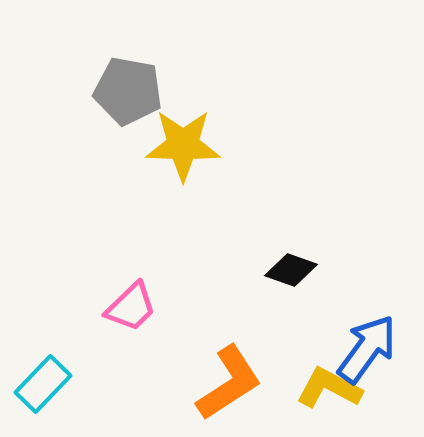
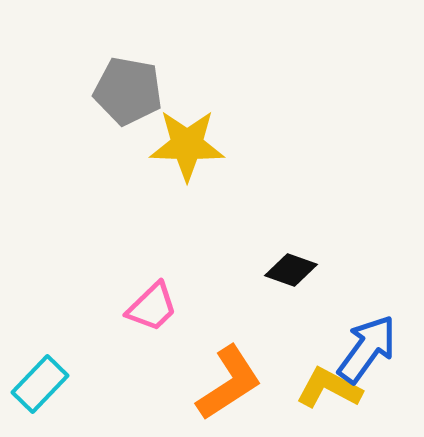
yellow star: moved 4 px right
pink trapezoid: moved 21 px right
cyan rectangle: moved 3 px left
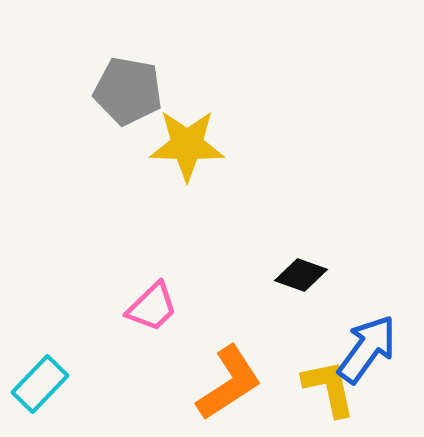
black diamond: moved 10 px right, 5 px down
yellow L-shape: rotated 50 degrees clockwise
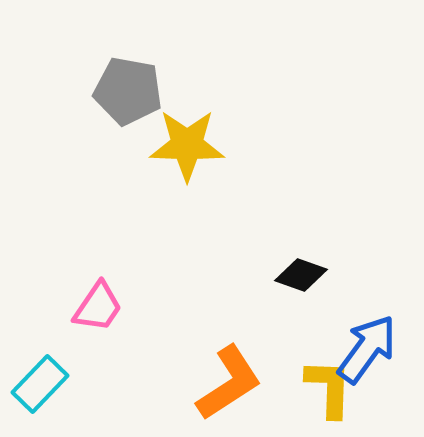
pink trapezoid: moved 54 px left; rotated 12 degrees counterclockwise
yellow L-shape: rotated 14 degrees clockwise
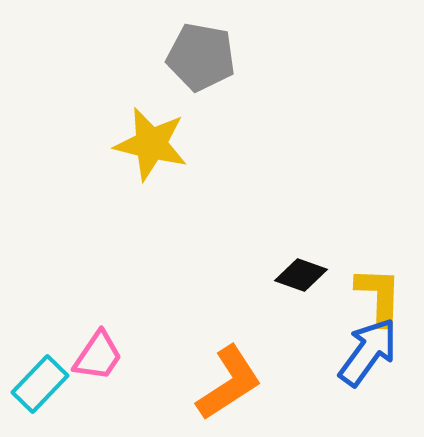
gray pentagon: moved 73 px right, 34 px up
yellow star: moved 36 px left, 1 px up; rotated 12 degrees clockwise
pink trapezoid: moved 49 px down
blue arrow: moved 1 px right, 3 px down
yellow L-shape: moved 50 px right, 92 px up
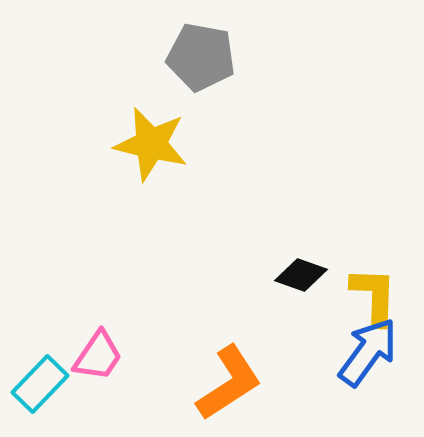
yellow L-shape: moved 5 px left
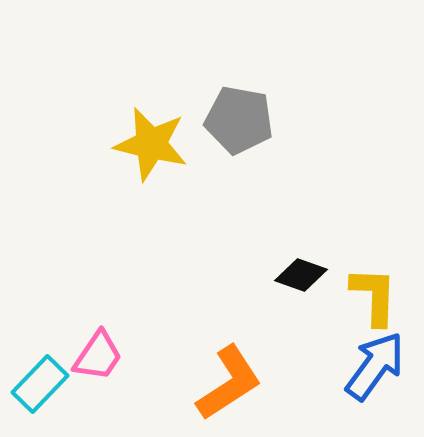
gray pentagon: moved 38 px right, 63 px down
blue arrow: moved 7 px right, 14 px down
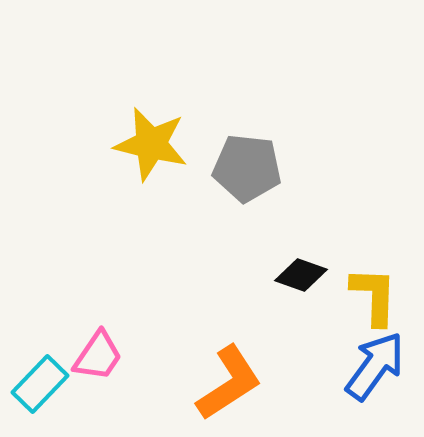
gray pentagon: moved 8 px right, 48 px down; rotated 4 degrees counterclockwise
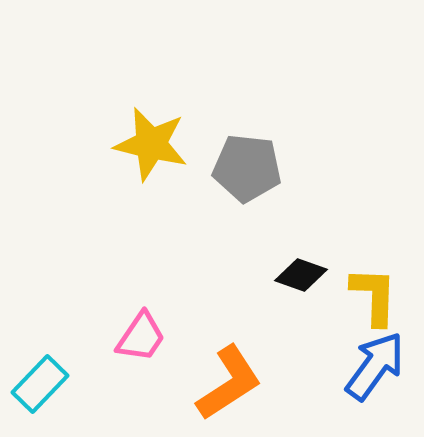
pink trapezoid: moved 43 px right, 19 px up
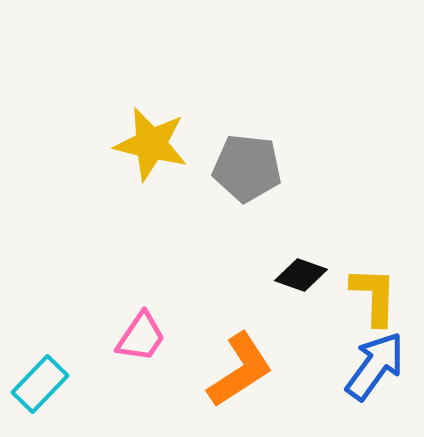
orange L-shape: moved 11 px right, 13 px up
